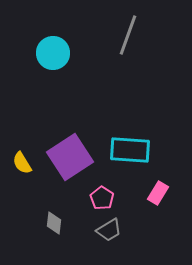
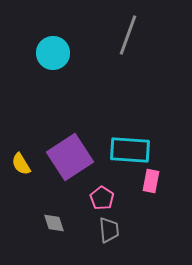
yellow semicircle: moved 1 px left, 1 px down
pink rectangle: moved 7 px left, 12 px up; rotated 20 degrees counterclockwise
gray diamond: rotated 25 degrees counterclockwise
gray trapezoid: rotated 64 degrees counterclockwise
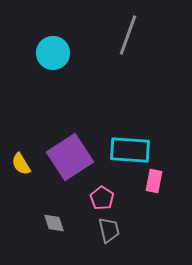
pink rectangle: moved 3 px right
gray trapezoid: rotated 8 degrees counterclockwise
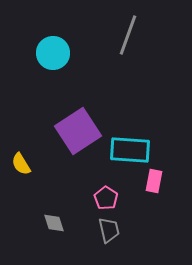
purple square: moved 8 px right, 26 px up
pink pentagon: moved 4 px right
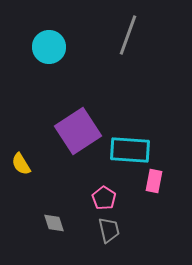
cyan circle: moved 4 px left, 6 px up
pink pentagon: moved 2 px left
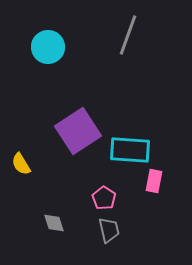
cyan circle: moved 1 px left
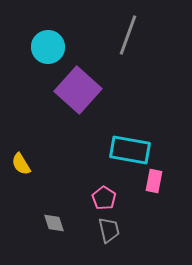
purple square: moved 41 px up; rotated 15 degrees counterclockwise
cyan rectangle: rotated 6 degrees clockwise
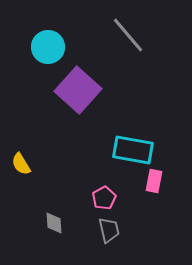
gray line: rotated 60 degrees counterclockwise
cyan rectangle: moved 3 px right
pink pentagon: rotated 10 degrees clockwise
gray diamond: rotated 15 degrees clockwise
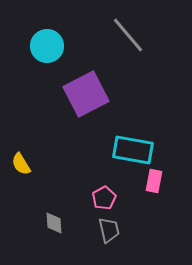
cyan circle: moved 1 px left, 1 px up
purple square: moved 8 px right, 4 px down; rotated 21 degrees clockwise
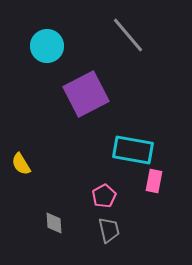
pink pentagon: moved 2 px up
